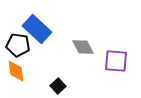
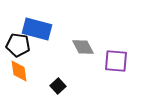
blue rectangle: rotated 28 degrees counterclockwise
orange diamond: moved 3 px right
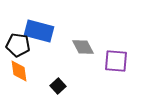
blue rectangle: moved 2 px right, 2 px down
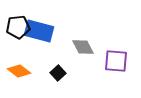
black pentagon: moved 18 px up; rotated 15 degrees counterclockwise
orange diamond: rotated 45 degrees counterclockwise
black square: moved 13 px up
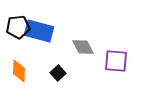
orange diamond: rotated 55 degrees clockwise
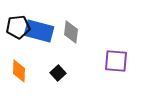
gray diamond: moved 12 px left, 15 px up; rotated 35 degrees clockwise
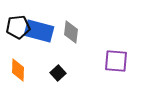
orange diamond: moved 1 px left, 1 px up
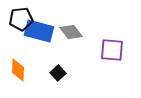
black pentagon: moved 3 px right, 8 px up
gray diamond: rotated 45 degrees counterclockwise
purple square: moved 4 px left, 11 px up
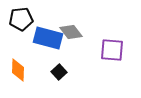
blue rectangle: moved 9 px right, 7 px down
black square: moved 1 px right, 1 px up
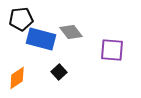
blue rectangle: moved 7 px left, 1 px down
orange diamond: moved 1 px left, 8 px down; rotated 55 degrees clockwise
